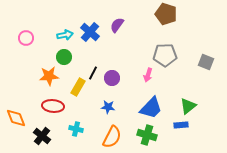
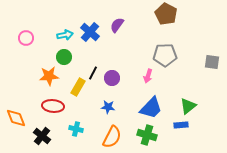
brown pentagon: rotated 10 degrees clockwise
gray square: moved 6 px right; rotated 14 degrees counterclockwise
pink arrow: moved 1 px down
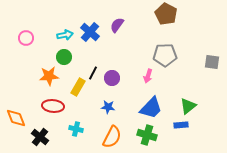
black cross: moved 2 px left, 1 px down
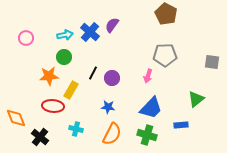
purple semicircle: moved 5 px left
yellow rectangle: moved 7 px left, 3 px down
green triangle: moved 8 px right, 7 px up
orange semicircle: moved 3 px up
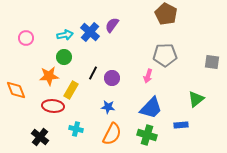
orange diamond: moved 28 px up
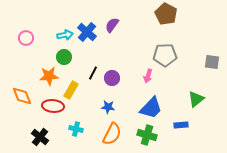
blue cross: moved 3 px left
orange diamond: moved 6 px right, 6 px down
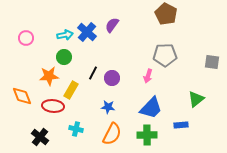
green cross: rotated 18 degrees counterclockwise
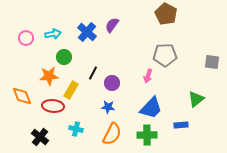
cyan arrow: moved 12 px left, 1 px up
purple circle: moved 5 px down
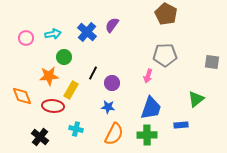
blue trapezoid: rotated 25 degrees counterclockwise
orange semicircle: moved 2 px right
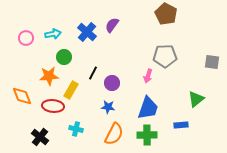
gray pentagon: moved 1 px down
blue trapezoid: moved 3 px left
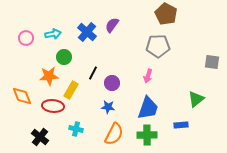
gray pentagon: moved 7 px left, 10 px up
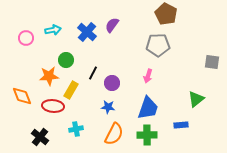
cyan arrow: moved 4 px up
gray pentagon: moved 1 px up
green circle: moved 2 px right, 3 px down
cyan cross: rotated 24 degrees counterclockwise
